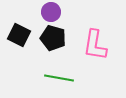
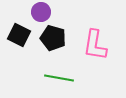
purple circle: moved 10 px left
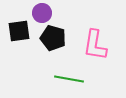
purple circle: moved 1 px right, 1 px down
black square: moved 4 px up; rotated 35 degrees counterclockwise
green line: moved 10 px right, 1 px down
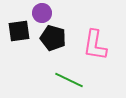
green line: moved 1 px down; rotated 16 degrees clockwise
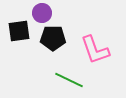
black pentagon: rotated 15 degrees counterclockwise
pink L-shape: moved 5 px down; rotated 28 degrees counterclockwise
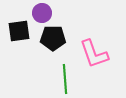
pink L-shape: moved 1 px left, 4 px down
green line: moved 4 px left, 1 px up; rotated 60 degrees clockwise
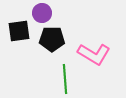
black pentagon: moved 1 px left, 1 px down
pink L-shape: rotated 40 degrees counterclockwise
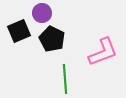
black square: rotated 15 degrees counterclockwise
black pentagon: rotated 25 degrees clockwise
pink L-shape: moved 9 px right, 2 px up; rotated 52 degrees counterclockwise
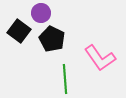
purple circle: moved 1 px left
black square: rotated 30 degrees counterclockwise
pink L-shape: moved 3 px left, 6 px down; rotated 76 degrees clockwise
